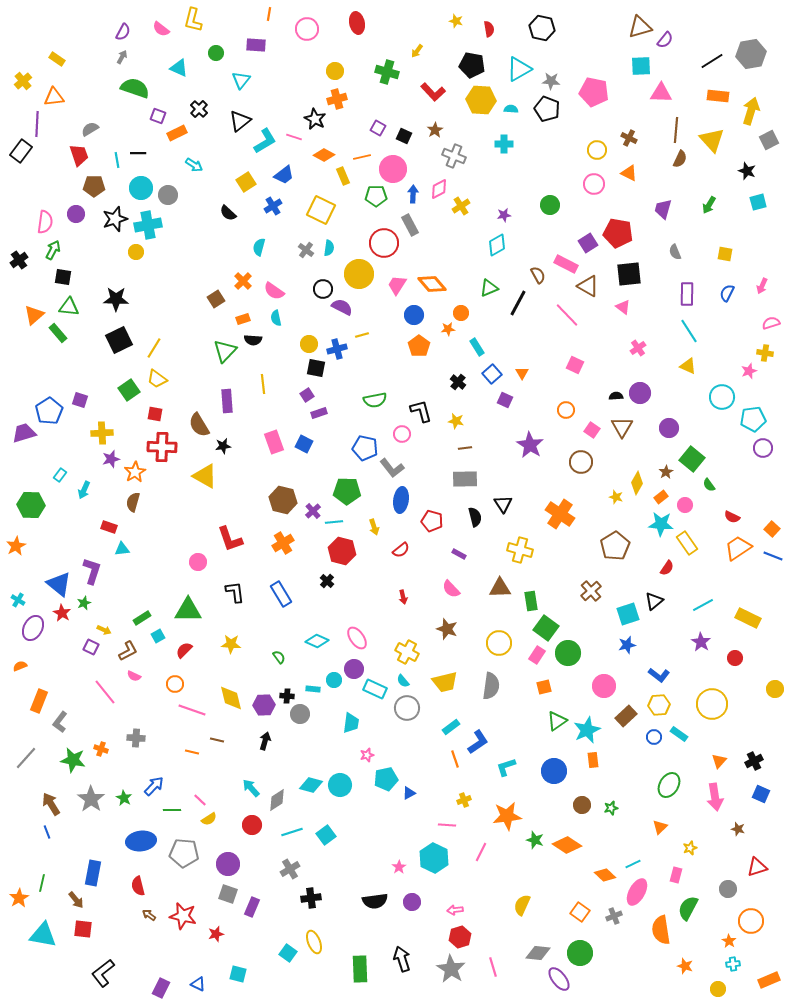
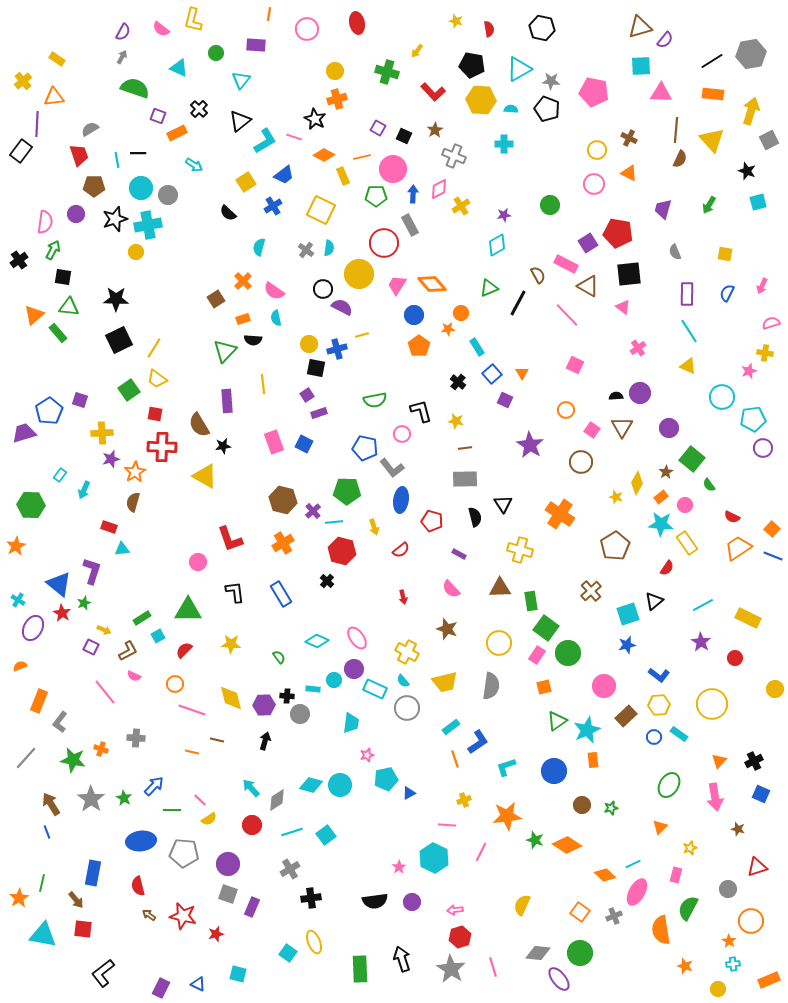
orange rectangle at (718, 96): moved 5 px left, 2 px up
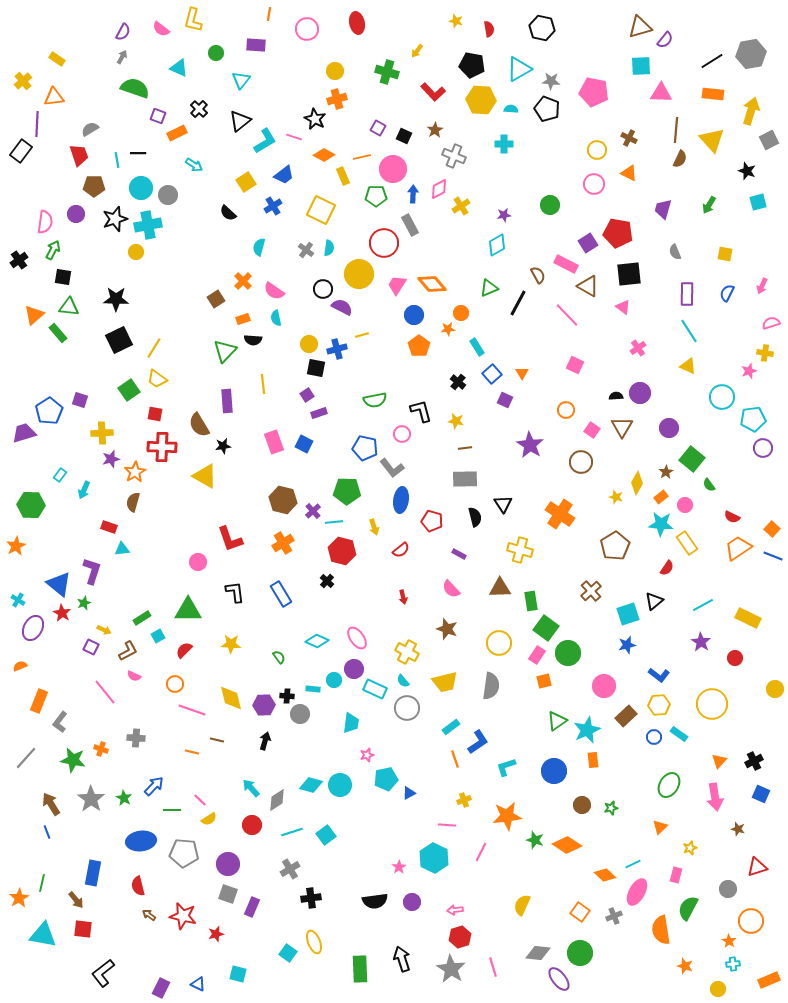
orange square at (544, 687): moved 6 px up
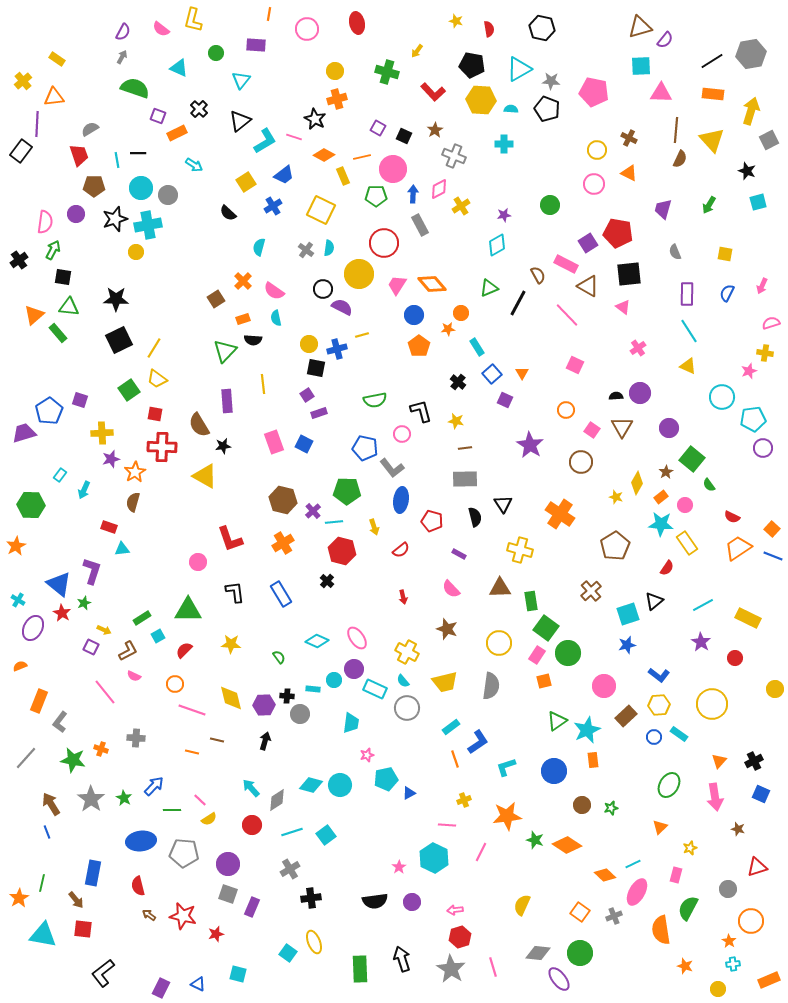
gray rectangle at (410, 225): moved 10 px right
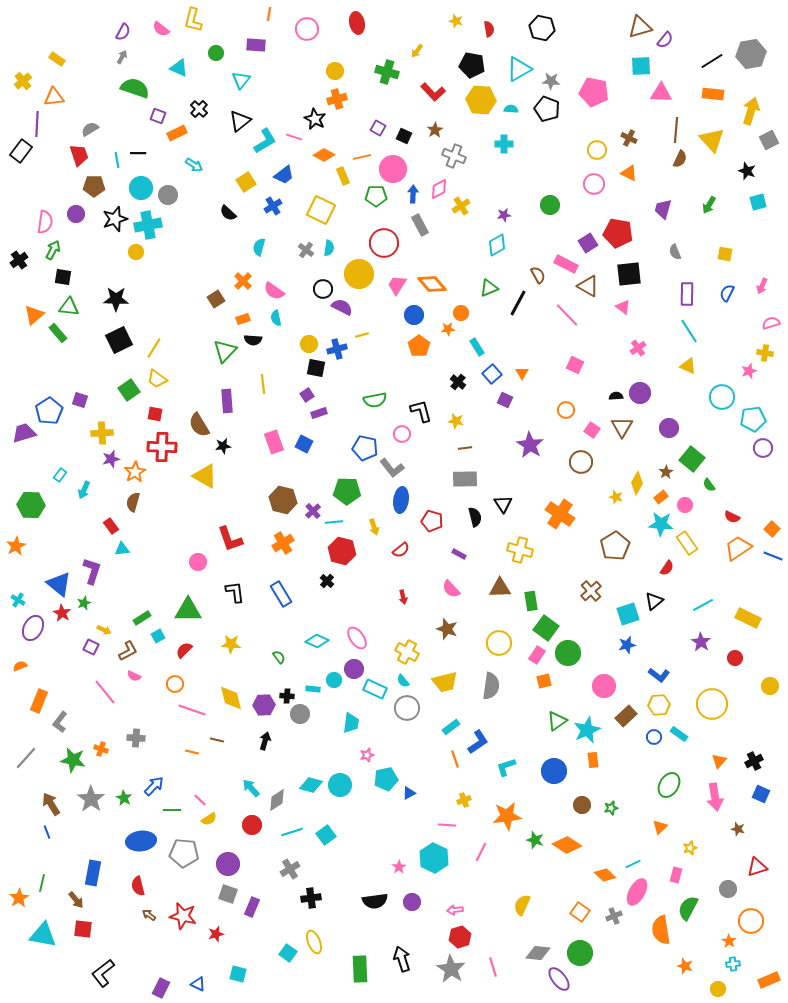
red rectangle at (109, 527): moved 2 px right, 1 px up; rotated 35 degrees clockwise
yellow circle at (775, 689): moved 5 px left, 3 px up
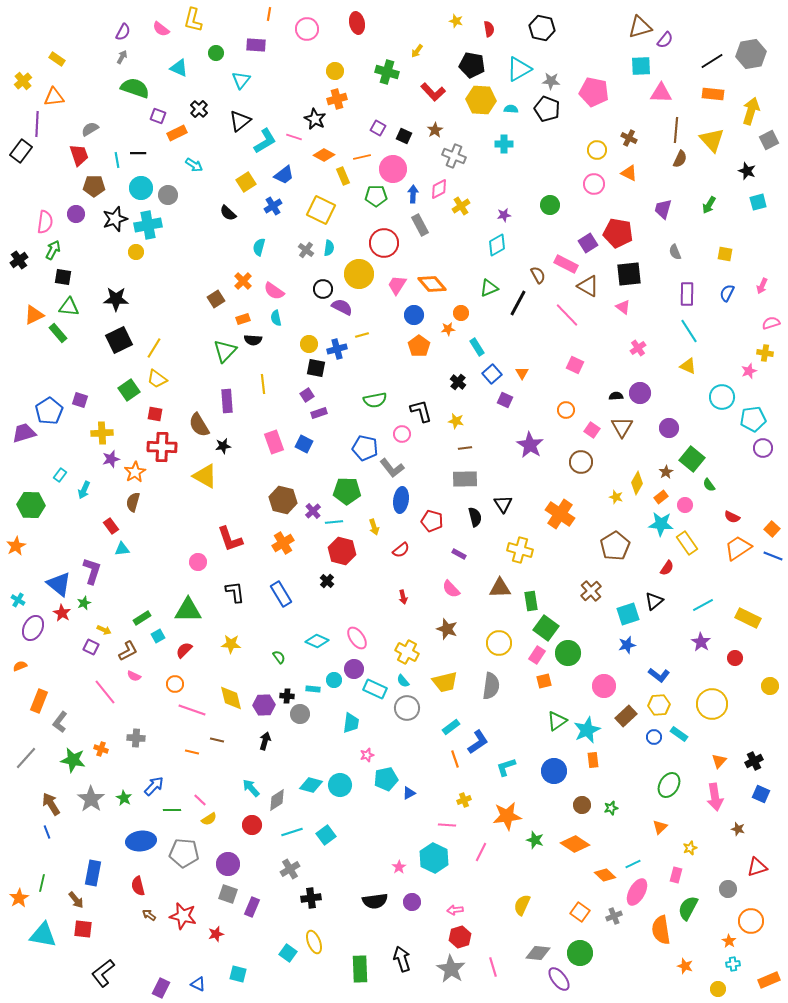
orange triangle at (34, 315): rotated 15 degrees clockwise
orange diamond at (567, 845): moved 8 px right, 1 px up
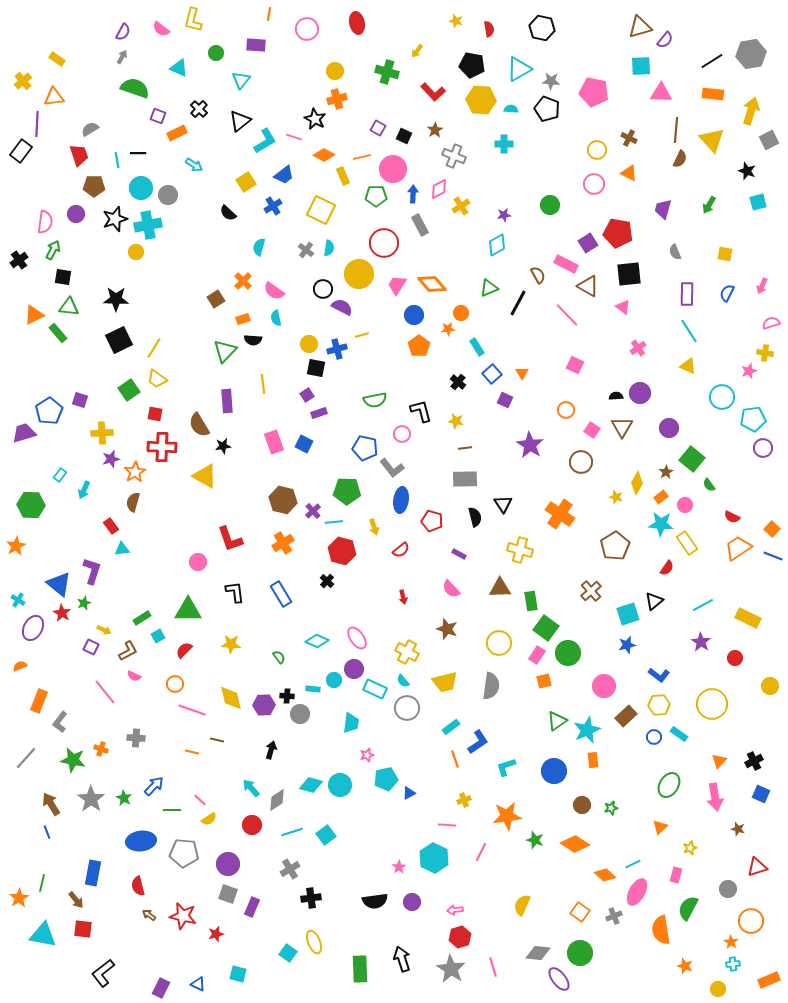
black arrow at (265, 741): moved 6 px right, 9 px down
orange star at (729, 941): moved 2 px right, 1 px down
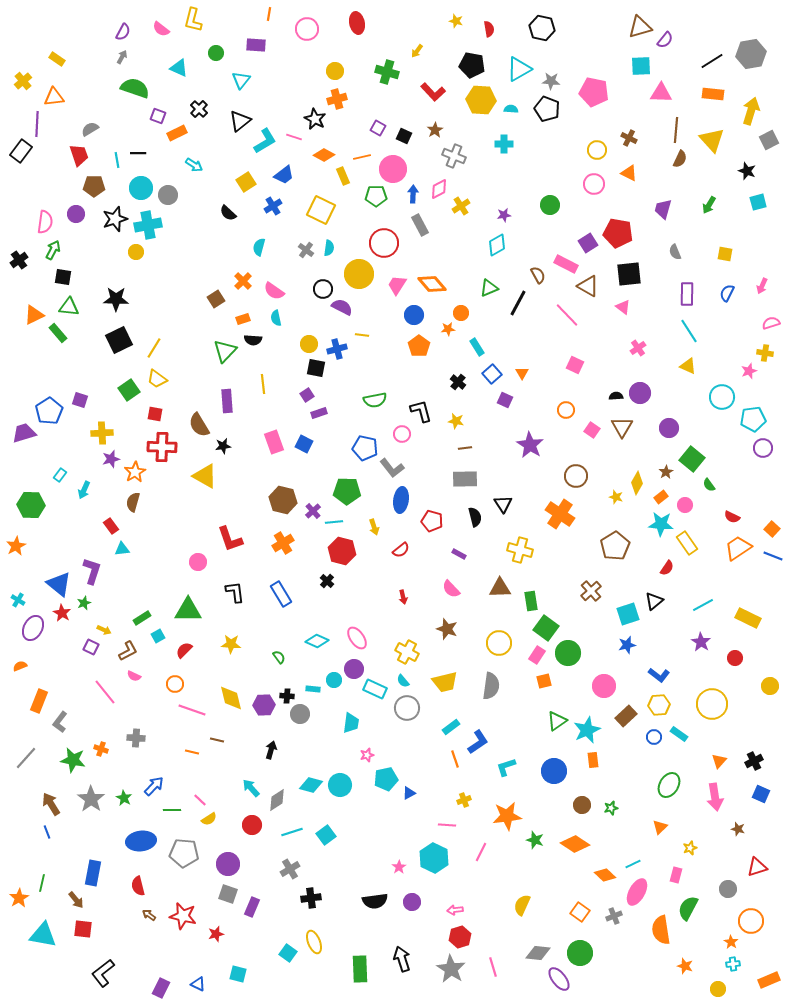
yellow line at (362, 335): rotated 24 degrees clockwise
brown circle at (581, 462): moved 5 px left, 14 px down
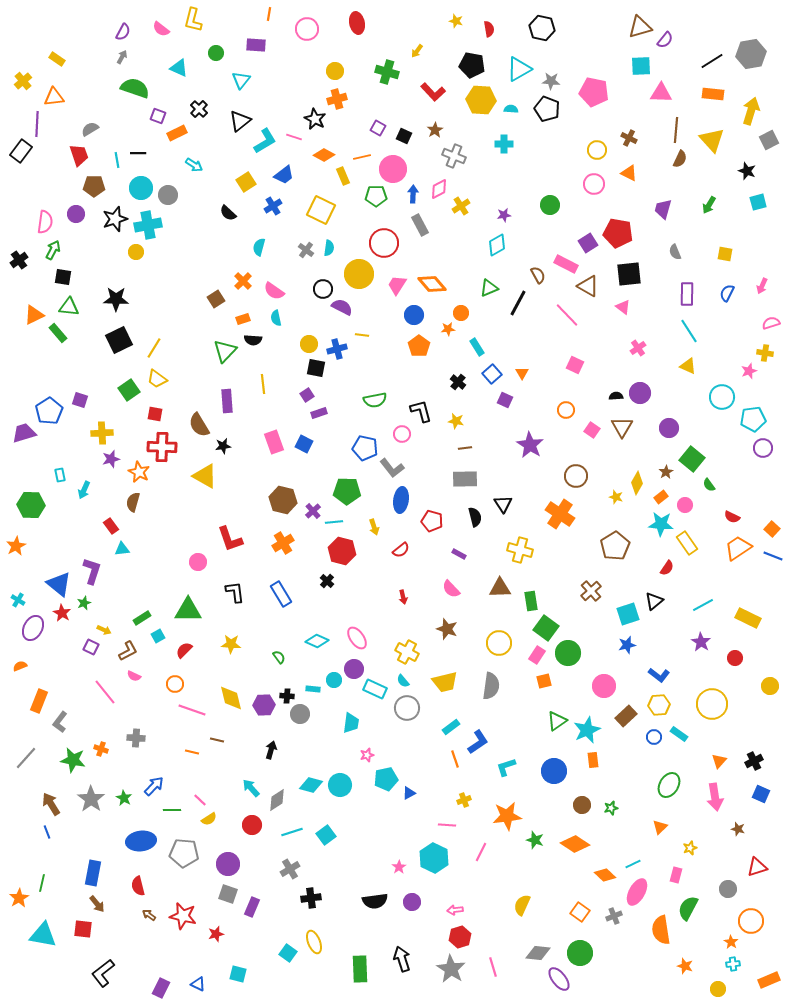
orange star at (135, 472): moved 4 px right; rotated 15 degrees counterclockwise
cyan rectangle at (60, 475): rotated 48 degrees counterclockwise
brown arrow at (76, 900): moved 21 px right, 4 px down
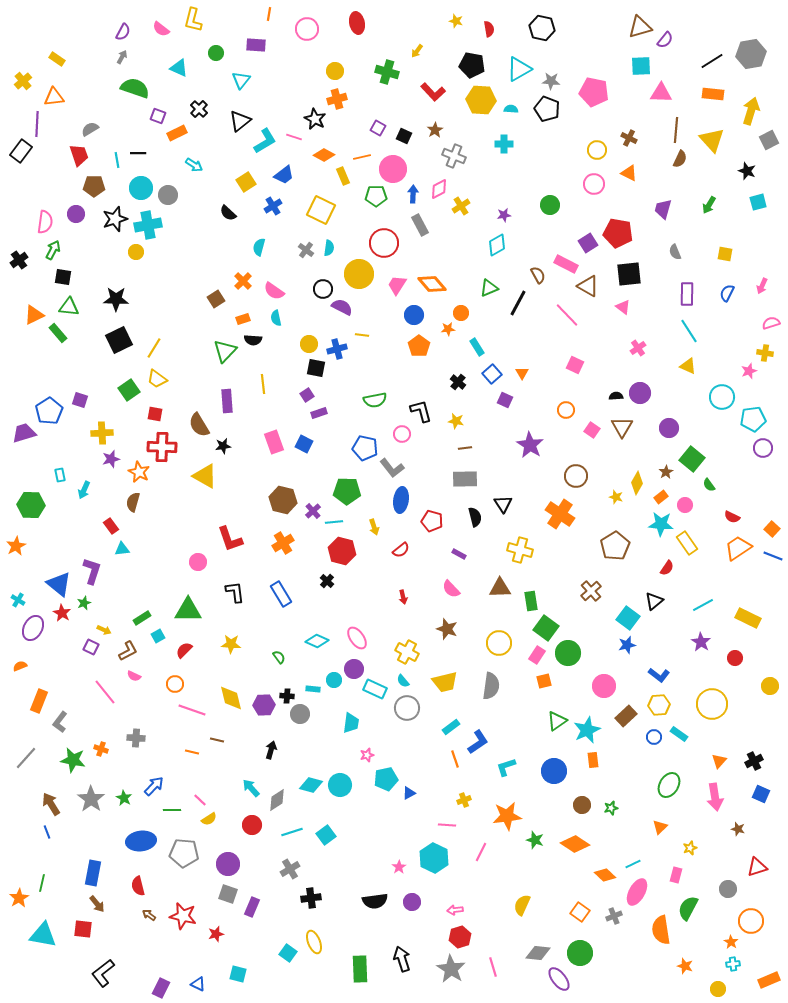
cyan square at (628, 614): moved 4 px down; rotated 35 degrees counterclockwise
